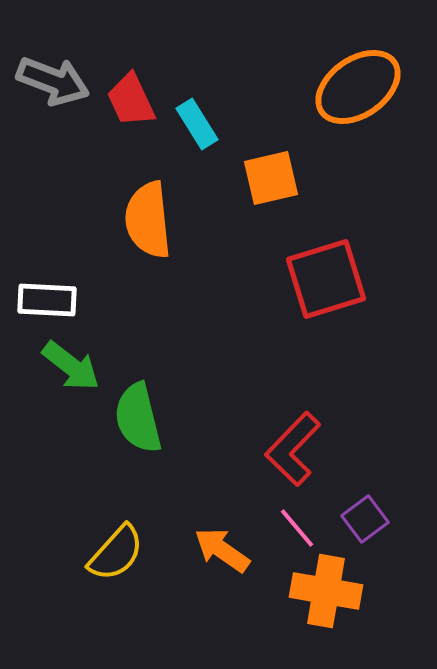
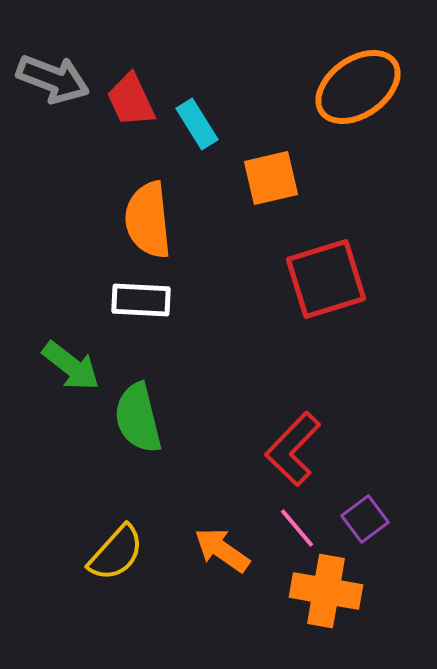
gray arrow: moved 2 px up
white rectangle: moved 94 px right
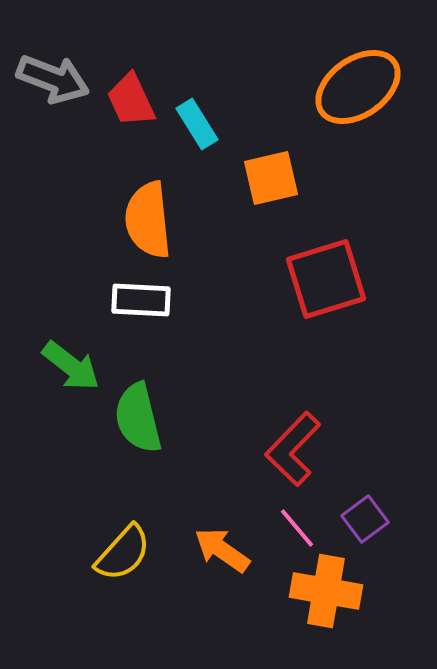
yellow semicircle: moved 7 px right
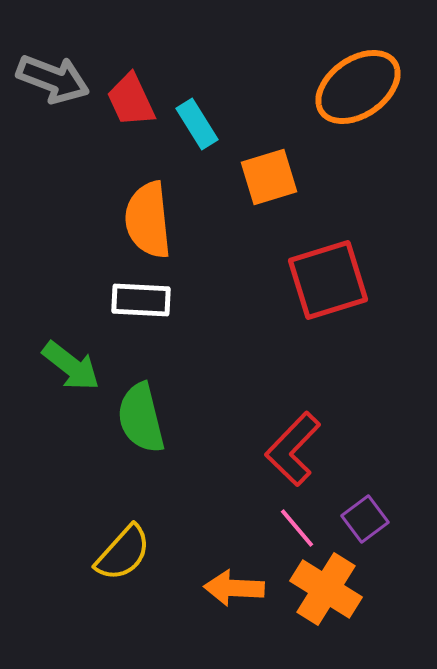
orange square: moved 2 px left, 1 px up; rotated 4 degrees counterclockwise
red square: moved 2 px right, 1 px down
green semicircle: moved 3 px right
orange arrow: moved 12 px right, 38 px down; rotated 32 degrees counterclockwise
orange cross: moved 2 px up; rotated 22 degrees clockwise
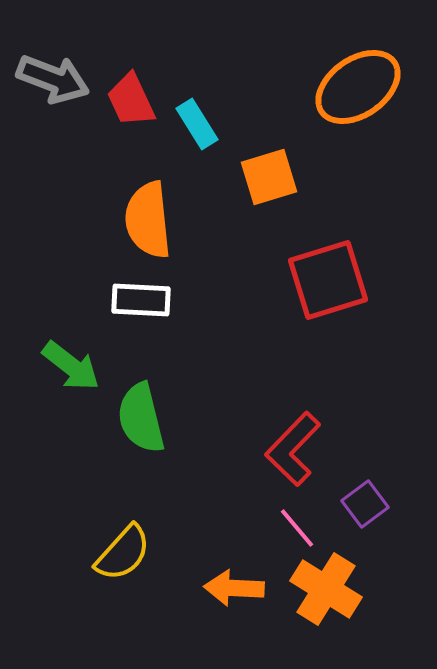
purple square: moved 15 px up
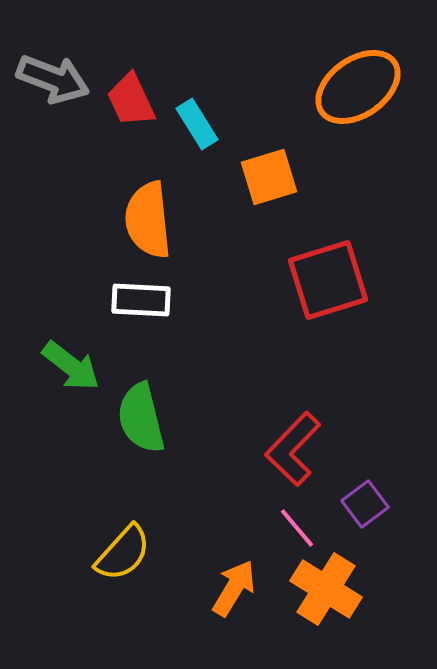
orange arrow: rotated 118 degrees clockwise
